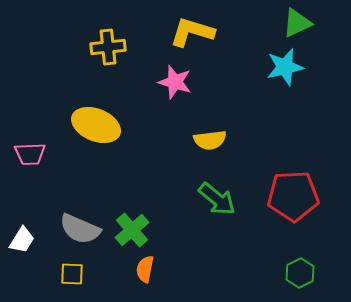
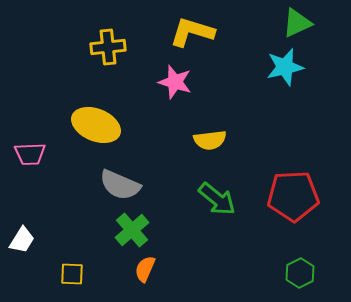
gray semicircle: moved 40 px right, 44 px up
orange semicircle: rotated 12 degrees clockwise
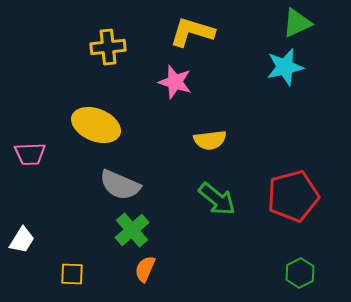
red pentagon: rotated 12 degrees counterclockwise
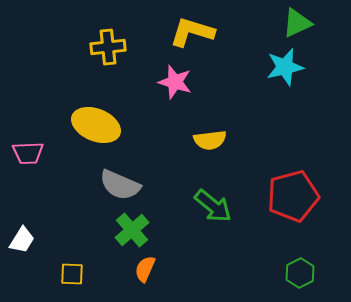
pink trapezoid: moved 2 px left, 1 px up
green arrow: moved 4 px left, 7 px down
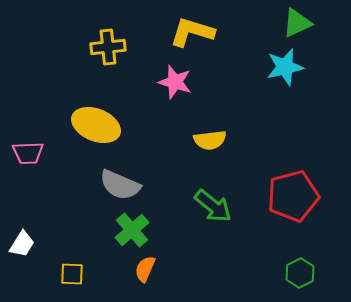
white trapezoid: moved 4 px down
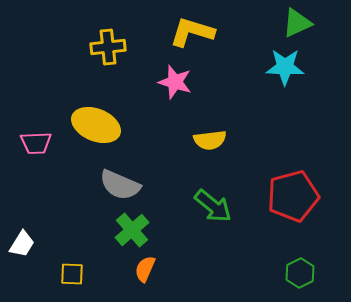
cyan star: rotated 15 degrees clockwise
pink trapezoid: moved 8 px right, 10 px up
